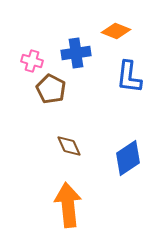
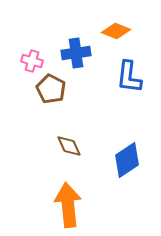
blue diamond: moved 1 px left, 2 px down
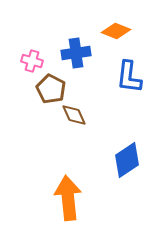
brown diamond: moved 5 px right, 31 px up
orange arrow: moved 7 px up
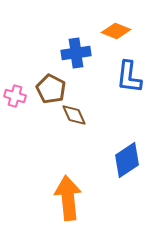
pink cross: moved 17 px left, 35 px down
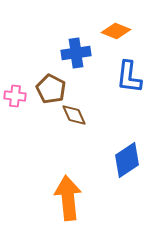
pink cross: rotated 10 degrees counterclockwise
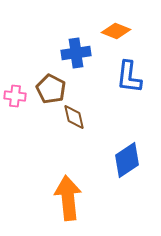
brown diamond: moved 2 px down; rotated 12 degrees clockwise
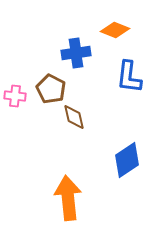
orange diamond: moved 1 px left, 1 px up
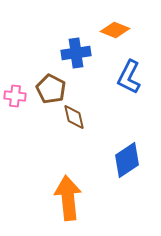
blue L-shape: rotated 20 degrees clockwise
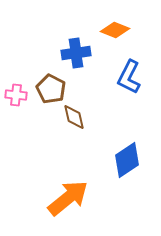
pink cross: moved 1 px right, 1 px up
orange arrow: rotated 57 degrees clockwise
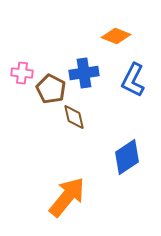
orange diamond: moved 1 px right, 6 px down
blue cross: moved 8 px right, 20 px down
blue L-shape: moved 4 px right, 3 px down
pink cross: moved 6 px right, 22 px up
blue diamond: moved 3 px up
orange arrow: moved 1 px left, 1 px up; rotated 12 degrees counterclockwise
